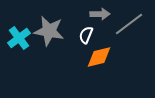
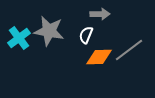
gray line: moved 26 px down
orange diamond: rotated 12 degrees clockwise
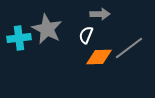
gray star: moved 2 px left, 2 px up; rotated 16 degrees clockwise
cyan cross: rotated 30 degrees clockwise
gray line: moved 2 px up
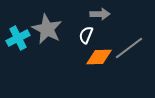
cyan cross: moved 1 px left; rotated 20 degrees counterclockwise
